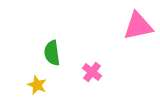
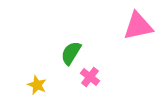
green semicircle: moved 19 px right; rotated 40 degrees clockwise
pink cross: moved 2 px left, 5 px down
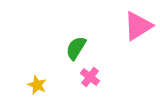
pink triangle: rotated 20 degrees counterclockwise
green semicircle: moved 5 px right, 5 px up
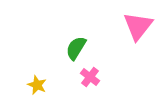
pink triangle: rotated 20 degrees counterclockwise
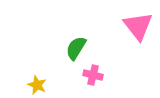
pink triangle: rotated 16 degrees counterclockwise
pink cross: moved 3 px right, 2 px up; rotated 24 degrees counterclockwise
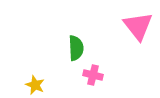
green semicircle: rotated 145 degrees clockwise
yellow star: moved 2 px left
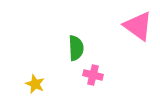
pink triangle: rotated 16 degrees counterclockwise
yellow star: moved 1 px up
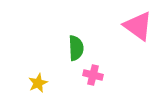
yellow star: moved 3 px right, 1 px up; rotated 24 degrees clockwise
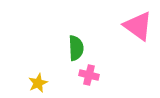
pink cross: moved 4 px left
